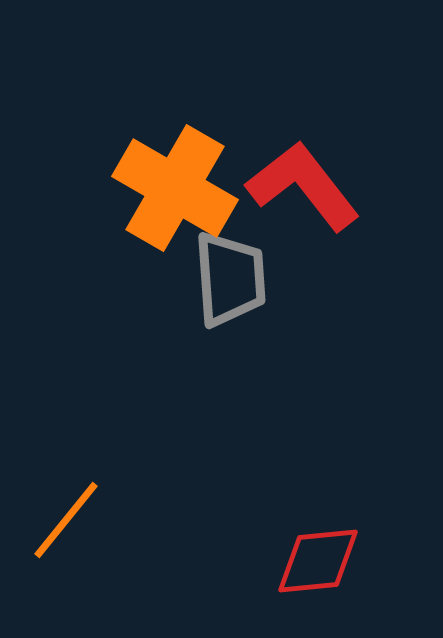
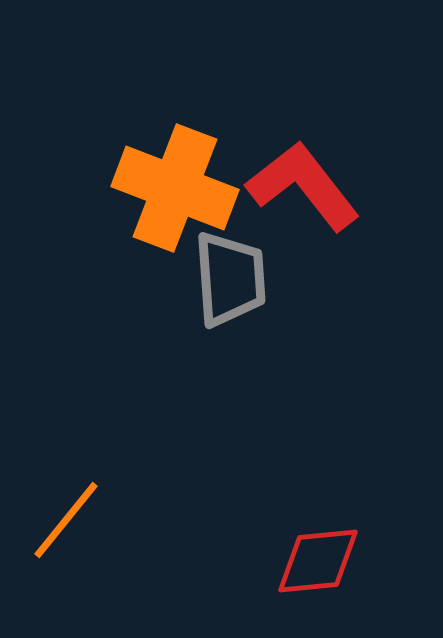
orange cross: rotated 9 degrees counterclockwise
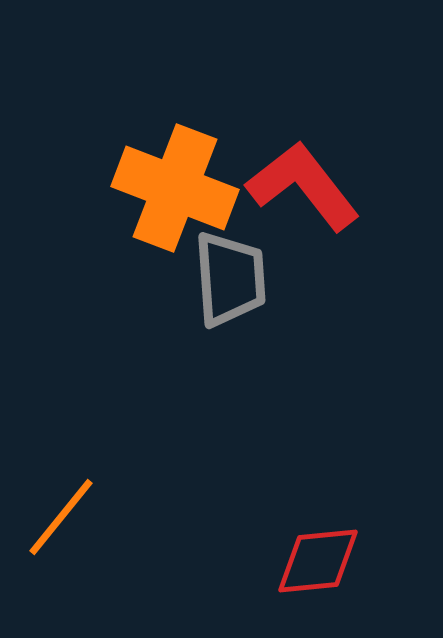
orange line: moved 5 px left, 3 px up
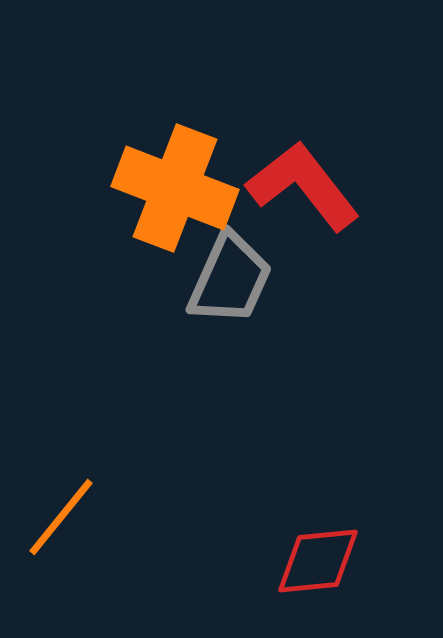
gray trapezoid: rotated 28 degrees clockwise
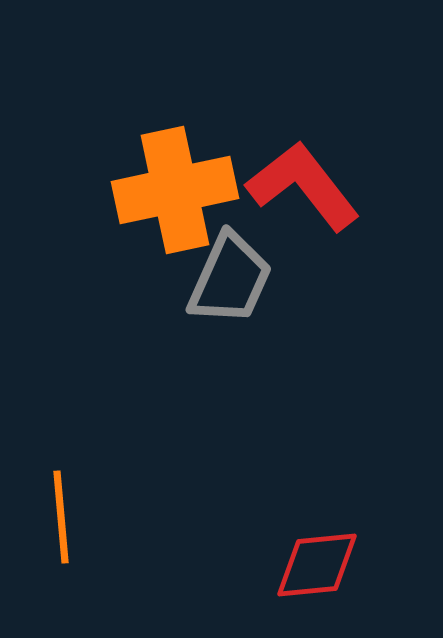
orange cross: moved 2 px down; rotated 33 degrees counterclockwise
orange line: rotated 44 degrees counterclockwise
red diamond: moved 1 px left, 4 px down
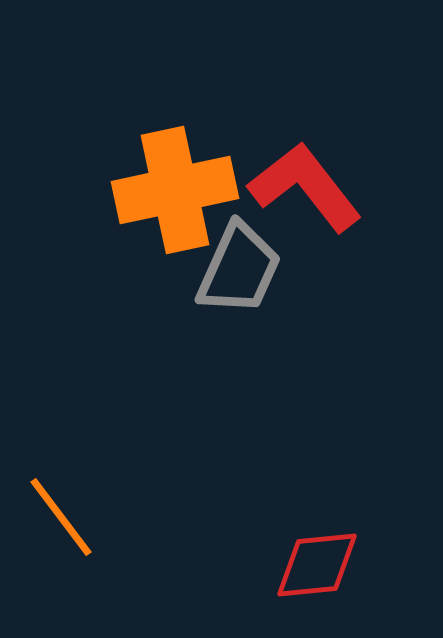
red L-shape: moved 2 px right, 1 px down
gray trapezoid: moved 9 px right, 10 px up
orange line: rotated 32 degrees counterclockwise
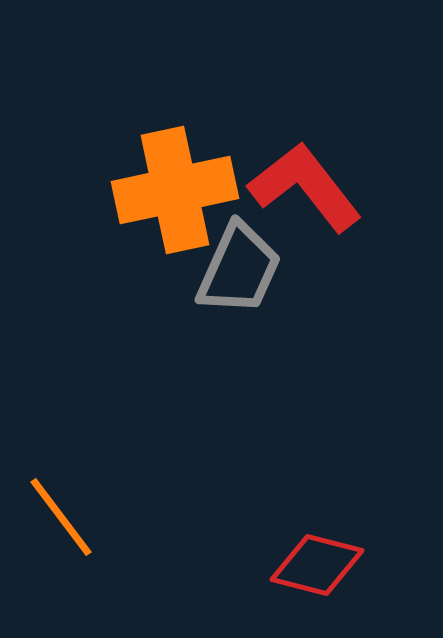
red diamond: rotated 20 degrees clockwise
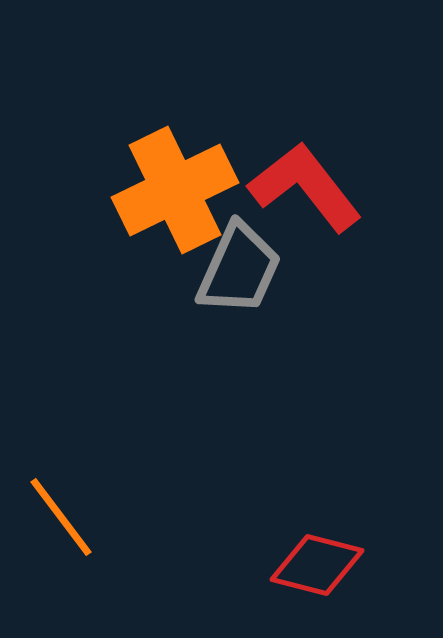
orange cross: rotated 14 degrees counterclockwise
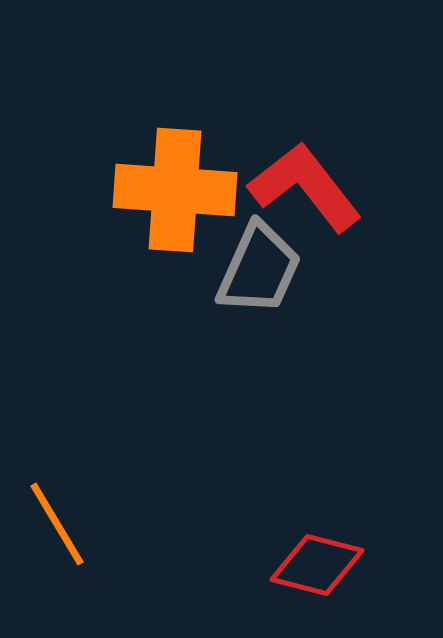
orange cross: rotated 30 degrees clockwise
gray trapezoid: moved 20 px right
orange line: moved 4 px left, 7 px down; rotated 6 degrees clockwise
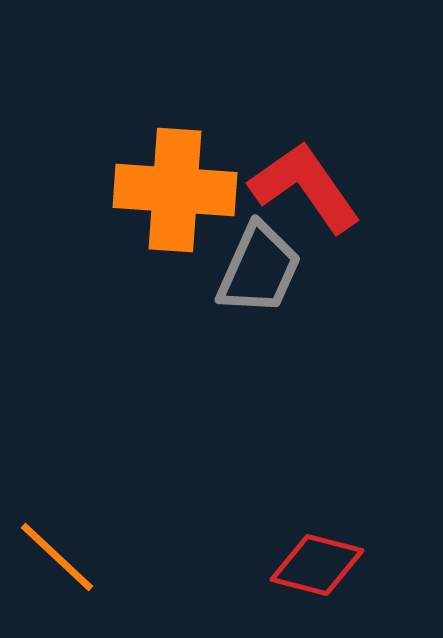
red L-shape: rotated 3 degrees clockwise
orange line: moved 33 px down; rotated 16 degrees counterclockwise
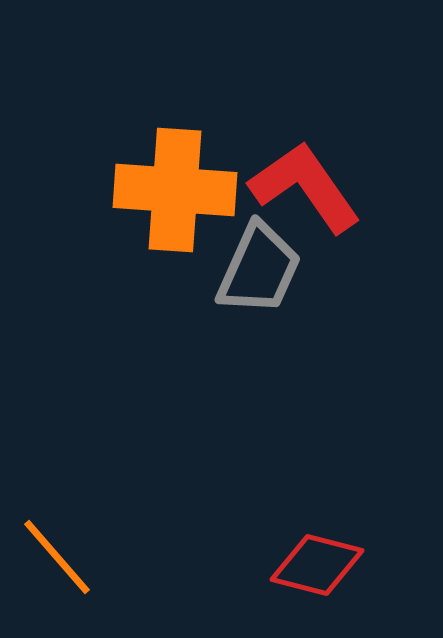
orange line: rotated 6 degrees clockwise
